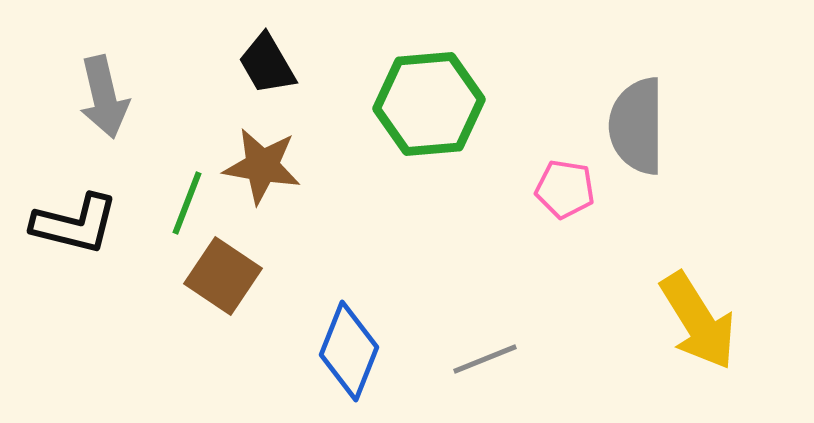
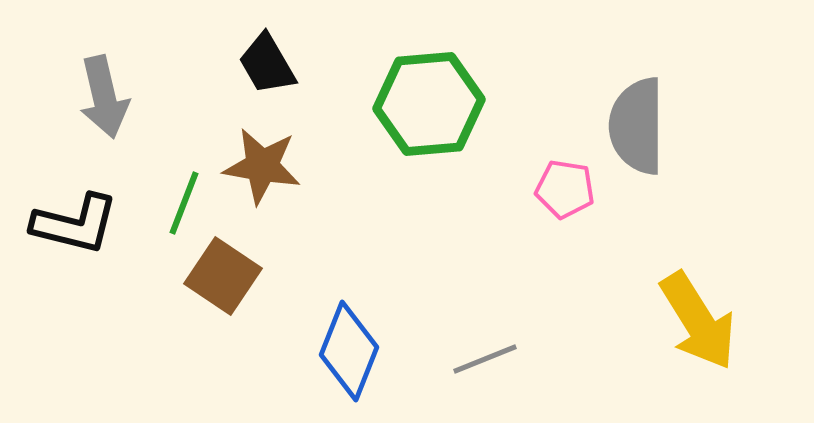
green line: moved 3 px left
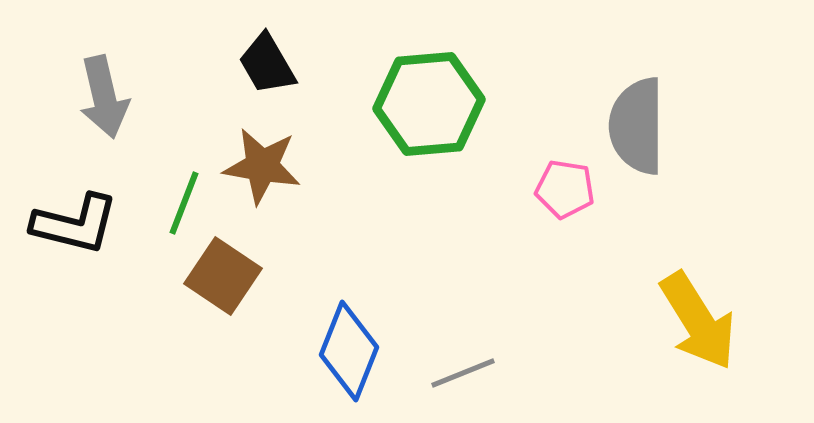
gray line: moved 22 px left, 14 px down
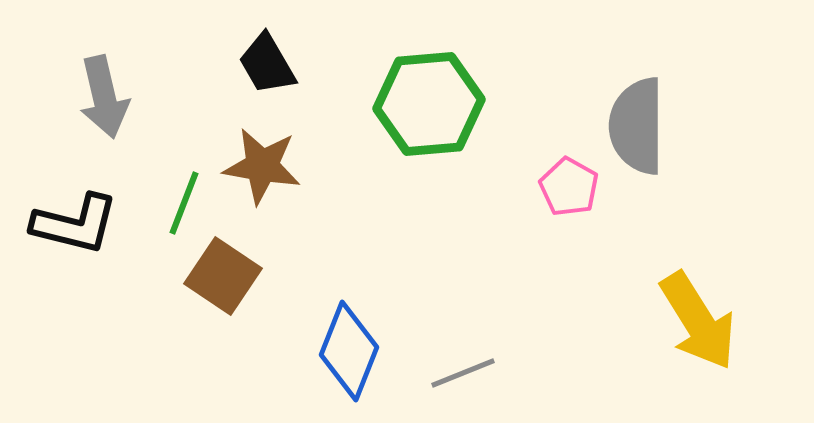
pink pentagon: moved 4 px right, 2 px up; rotated 20 degrees clockwise
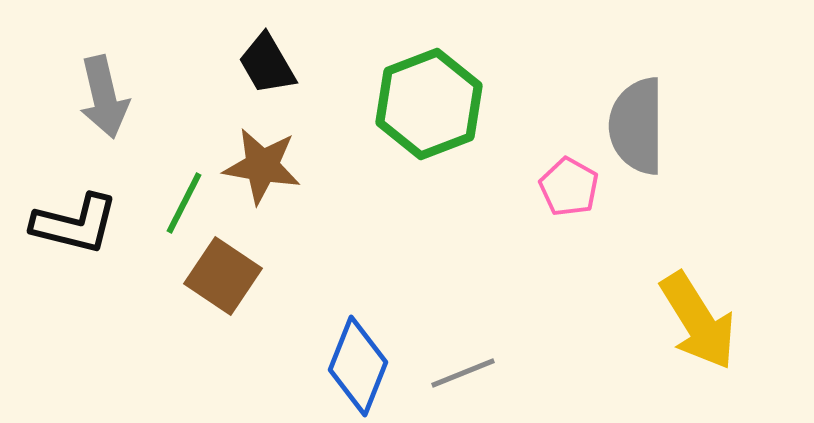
green hexagon: rotated 16 degrees counterclockwise
green line: rotated 6 degrees clockwise
blue diamond: moved 9 px right, 15 px down
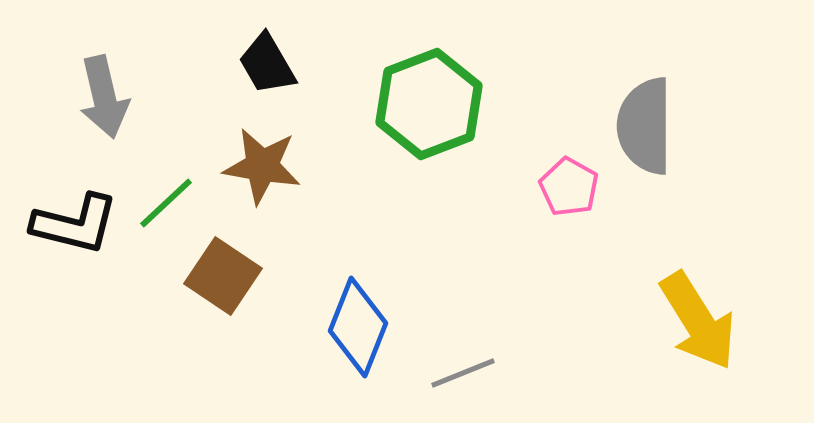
gray semicircle: moved 8 px right
green line: moved 18 px left; rotated 20 degrees clockwise
blue diamond: moved 39 px up
